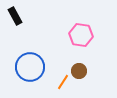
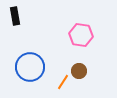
black rectangle: rotated 18 degrees clockwise
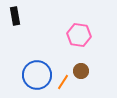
pink hexagon: moved 2 px left
blue circle: moved 7 px right, 8 px down
brown circle: moved 2 px right
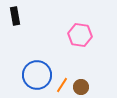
pink hexagon: moved 1 px right
brown circle: moved 16 px down
orange line: moved 1 px left, 3 px down
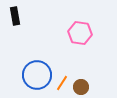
pink hexagon: moved 2 px up
orange line: moved 2 px up
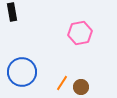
black rectangle: moved 3 px left, 4 px up
pink hexagon: rotated 20 degrees counterclockwise
blue circle: moved 15 px left, 3 px up
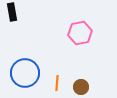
blue circle: moved 3 px right, 1 px down
orange line: moved 5 px left; rotated 28 degrees counterclockwise
